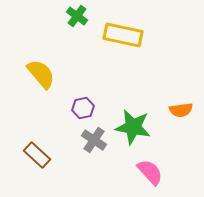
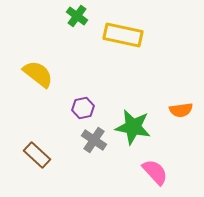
yellow semicircle: moved 3 px left; rotated 12 degrees counterclockwise
pink semicircle: moved 5 px right
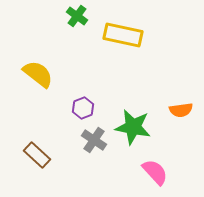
purple hexagon: rotated 10 degrees counterclockwise
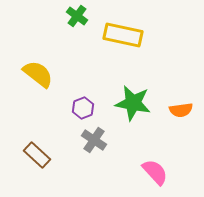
green star: moved 24 px up
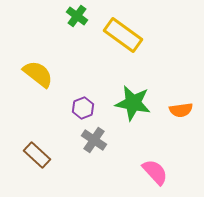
yellow rectangle: rotated 24 degrees clockwise
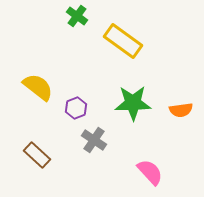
yellow rectangle: moved 6 px down
yellow semicircle: moved 13 px down
green star: rotated 12 degrees counterclockwise
purple hexagon: moved 7 px left
pink semicircle: moved 5 px left
